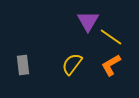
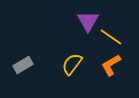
gray rectangle: rotated 66 degrees clockwise
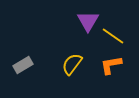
yellow line: moved 2 px right, 1 px up
orange L-shape: rotated 20 degrees clockwise
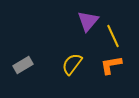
purple triangle: rotated 10 degrees clockwise
yellow line: rotated 30 degrees clockwise
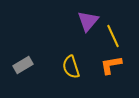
yellow semicircle: moved 1 px left, 3 px down; rotated 55 degrees counterclockwise
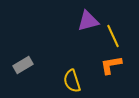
purple triangle: rotated 35 degrees clockwise
yellow semicircle: moved 1 px right, 14 px down
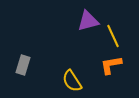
gray rectangle: rotated 42 degrees counterclockwise
yellow semicircle: rotated 15 degrees counterclockwise
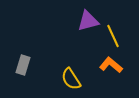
orange L-shape: rotated 50 degrees clockwise
yellow semicircle: moved 1 px left, 2 px up
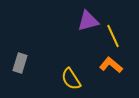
gray rectangle: moved 3 px left, 2 px up
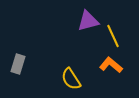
gray rectangle: moved 2 px left, 1 px down
